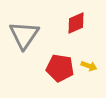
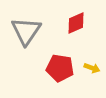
gray triangle: moved 2 px right, 4 px up
yellow arrow: moved 3 px right, 2 px down
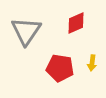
yellow arrow: moved 5 px up; rotated 77 degrees clockwise
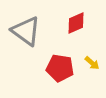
gray triangle: rotated 28 degrees counterclockwise
yellow arrow: rotated 56 degrees counterclockwise
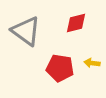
red diamond: rotated 10 degrees clockwise
yellow arrow: rotated 147 degrees clockwise
